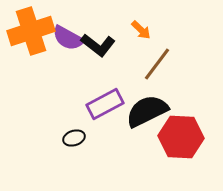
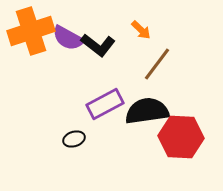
black semicircle: rotated 18 degrees clockwise
black ellipse: moved 1 px down
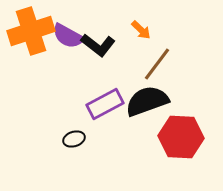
purple semicircle: moved 2 px up
black semicircle: moved 10 px up; rotated 12 degrees counterclockwise
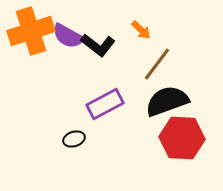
black semicircle: moved 20 px right
red hexagon: moved 1 px right, 1 px down
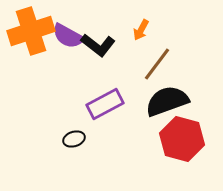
orange arrow: rotated 75 degrees clockwise
red hexagon: moved 1 px down; rotated 12 degrees clockwise
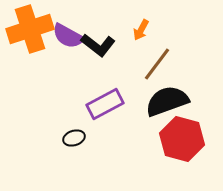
orange cross: moved 1 px left, 2 px up
black ellipse: moved 1 px up
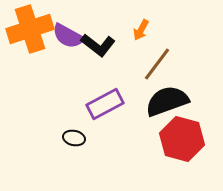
black ellipse: rotated 30 degrees clockwise
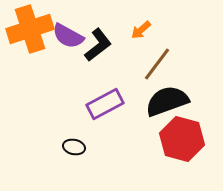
orange arrow: rotated 20 degrees clockwise
black L-shape: rotated 76 degrees counterclockwise
black ellipse: moved 9 px down
